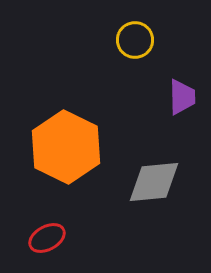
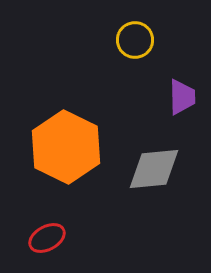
gray diamond: moved 13 px up
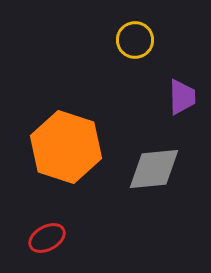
orange hexagon: rotated 8 degrees counterclockwise
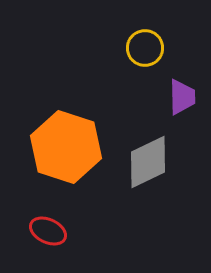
yellow circle: moved 10 px right, 8 px down
gray diamond: moved 6 px left, 7 px up; rotated 20 degrees counterclockwise
red ellipse: moved 1 px right, 7 px up; rotated 54 degrees clockwise
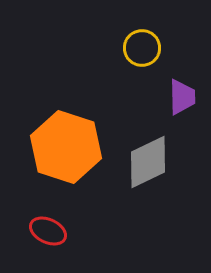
yellow circle: moved 3 px left
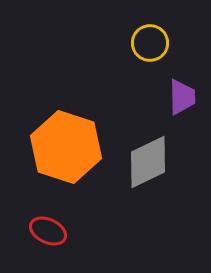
yellow circle: moved 8 px right, 5 px up
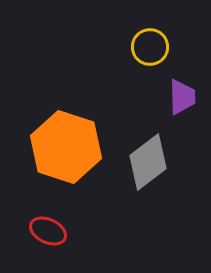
yellow circle: moved 4 px down
gray diamond: rotated 12 degrees counterclockwise
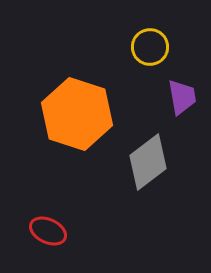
purple trapezoid: rotated 9 degrees counterclockwise
orange hexagon: moved 11 px right, 33 px up
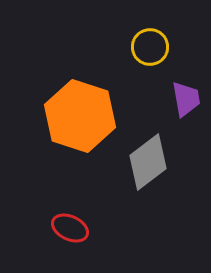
purple trapezoid: moved 4 px right, 2 px down
orange hexagon: moved 3 px right, 2 px down
red ellipse: moved 22 px right, 3 px up
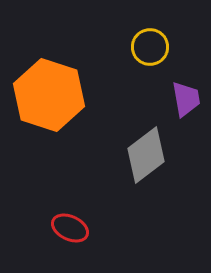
orange hexagon: moved 31 px left, 21 px up
gray diamond: moved 2 px left, 7 px up
